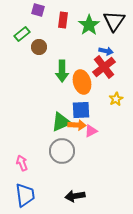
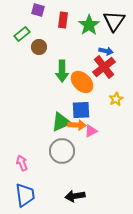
orange ellipse: rotated 30 degrees counterclockwise
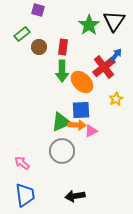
red rectangle: moved 27 px down
blue arrow: moved 10 px right, 4 px down; rotated 64 degrees counterclockwise
pink arrow: rotated 28 degrees counterclockwise
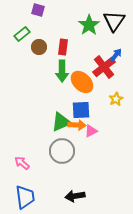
blue trapezoid: moved 2 px down
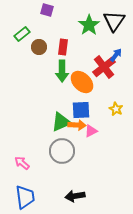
purple square: moved 9 px right
yellow star: moved 10 px down; rotated 16 degrees counterclockwise
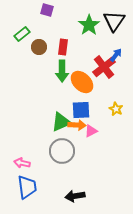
pink arrow: rotated 28 degrees counterclockwise
blue trapezoid: moved 2 px right, 10 px up
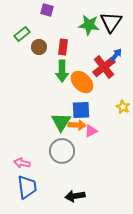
black triangle: moved 3 px left, 1 px down
green star: rotated 30 degrees counterclockwise
yellow star: moved 7 px right, 2 px up
green triangle: rotated 35 degrees counterclockwise
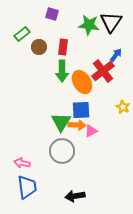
purple square: moved 5 px right, 4 px down
red cross: moved 1 px left, 4 px down
orange ellipse: rotated 15 degrees clockwise
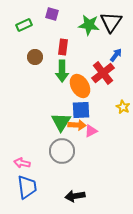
green rectangle: moved 2 px right, 9 px up; rotated 14 degrees clockwise
brown circle: moved 4 px left, 10 px down
red cross: moved 2 px down
orange ellipse: moved 2 px left, 4 px down
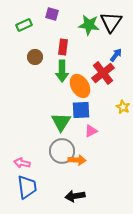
orange arrow: moved 35 px down
